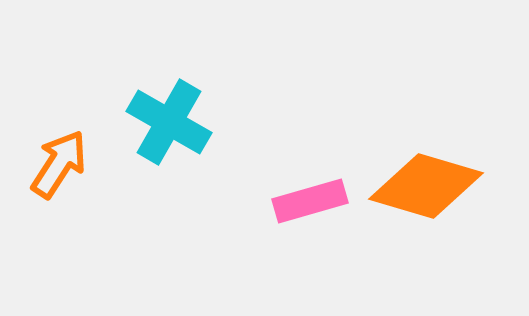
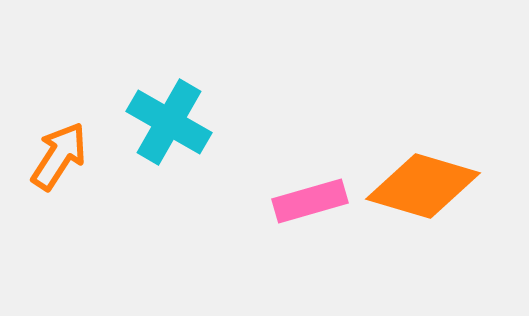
orange arrow: moved 8 px up
orange diamond: moved 3 px left
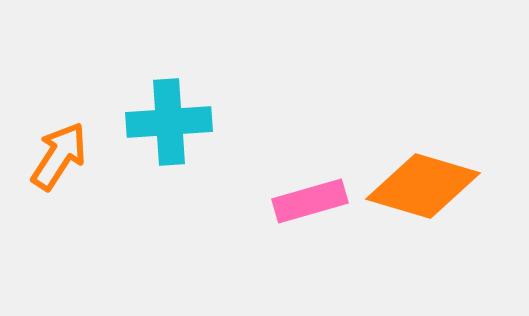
cyan cross: rotated 34 degrees counterclockwise
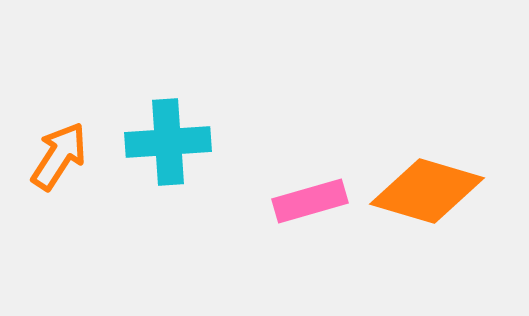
cyan cross: moved 1 px left, 20 px down
orange diamond: moved 4 px right, 5 px down
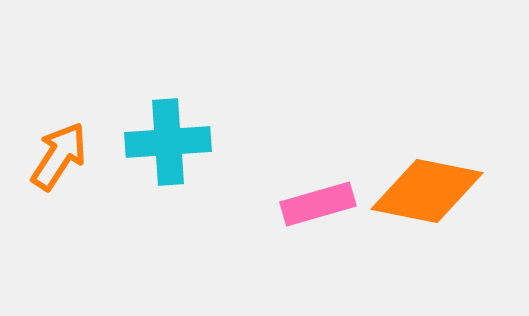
orange diamond: rotated 5 degrees counterclockwise
pink rectangle: moved 8 px right, 3 px down
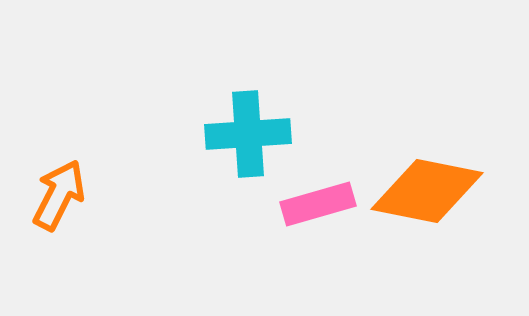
cyan cross: moved 80 px right, 8 px up
orange arrow: moved 39 px down; rotated 6 degrees counterclockwise
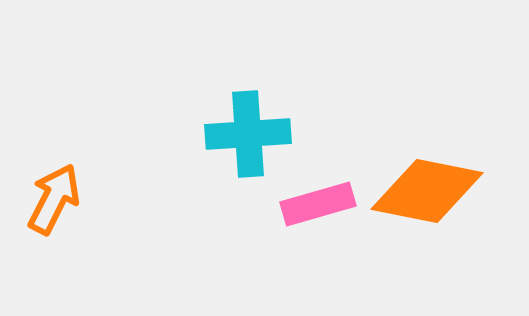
orange arrow: moved 5 px left, 4 px down
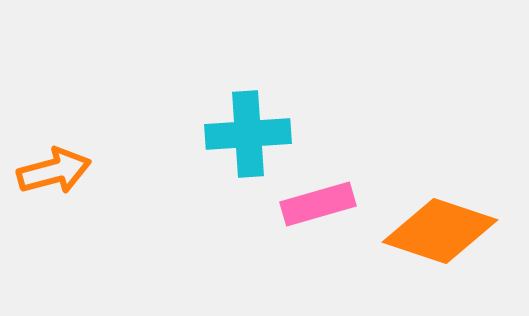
orange diamond: moved 13 px right, 40 px down; rotated 7 degrees clockwise
orange arrow: moved 28 px up; rotated 48 degrees clockwise
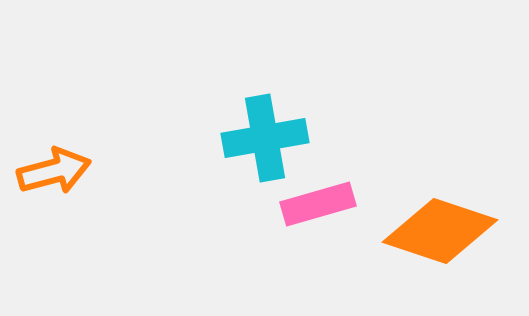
cyan cross: moved 17 px right, 4 px down; rotated 6 degrees counterclockwise
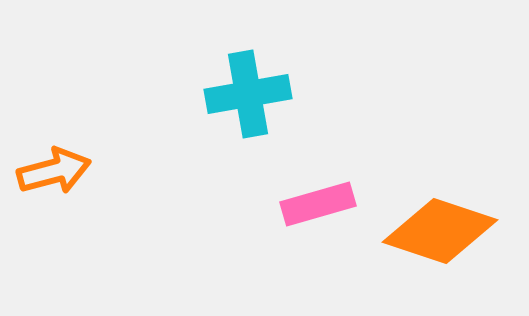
cyan cross: moved 17 px left, 44 px up
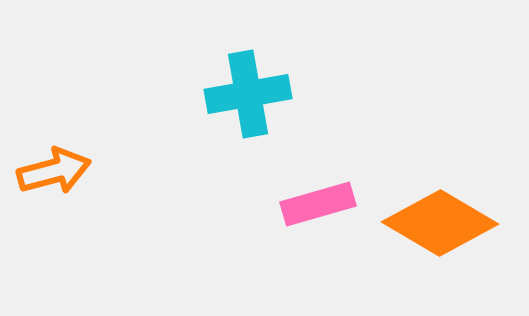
orange diamond: moved 8 px up; rotated 12 degrees clockwise
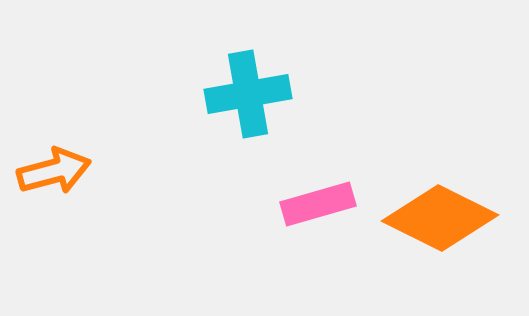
orange diamond: moved 5 px up; rotated 4 degrees counterclockwise
